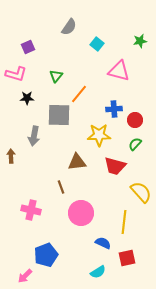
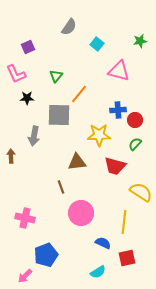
pink L-shape: rotated 50 degrees clockwise
blue cross: moved 4 px right, 1 px down
yellow semicircle: rotated 15 degrees counterclockwise
pink cross: moved 6 px left, 8 px down
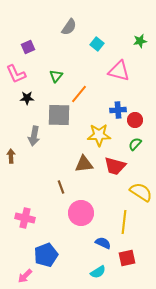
brown triangle: moved 7 px right, 2 px down
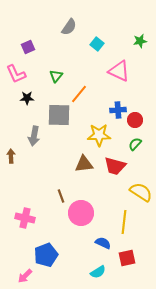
pink triangle: rotated 10 degrees clockwise
brown line: moved 9 px down
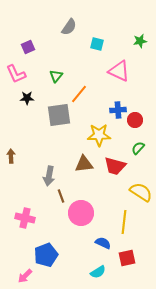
cyan square: rotated 24 degrees counterclockwise
gray square: rotated 10 degrees counterclockwise
gray arrow: moved 15 px right, 40 px down
green semicircle: moved 3 px right, 4 px down
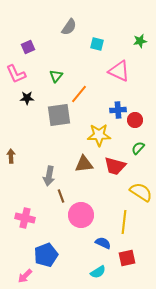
pink circle: moved 2 px down
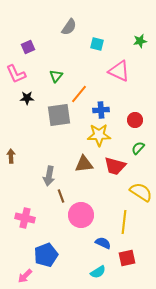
blue cross: moved 17 px left
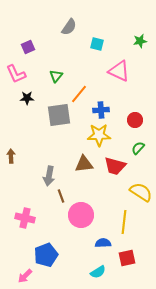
blue semicircle: rotated 28 degrees counterclockwise
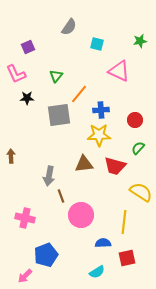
cyan semicircle: moved 1 px left
